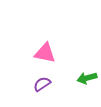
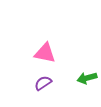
purple semicircle: moved 1 px right, 1 px up
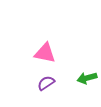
purple semicircle: moved 3 px right
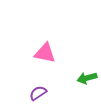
purple semicircle: moved 8 px left, 10 px down
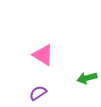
pink triangle: moved 2 px left, 2 px down; rotated 20 degrees clockwise
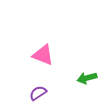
pink triangle: rotated 10 degrees counterclockwise
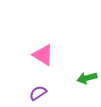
pink triangle: rotated 10 degrees clockwise
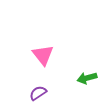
pink triangle: rotated 20 degrees clockwise
